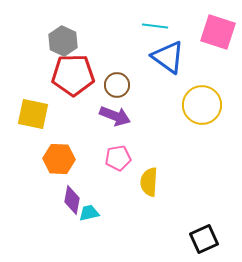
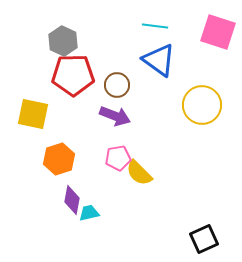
blue triangle: moved 9 px left, 3 px down
orange hexagon: rotated 20 degrees counterclockwise
yellow semicircle: moved 10 px left, 9 px up; rotated 48 degrees counterclockwise
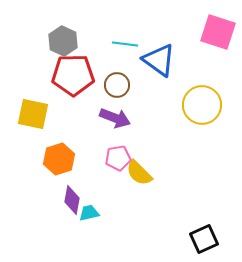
cyan line: moved 30 px left, 18 px down
purple arrow: moved 2 px down
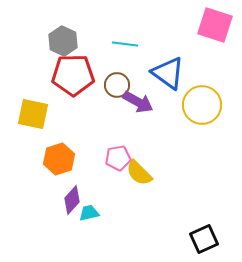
pink square: moved 3 px left, 7 px up
blue triangle: moved 9 px right, 13 px down
purple arrow: moved 23 px right, 16 px up; rotated 8 degrees clockwise
purple diamond: rotated 32 degrees clockwise
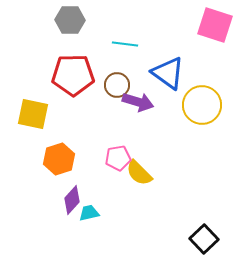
gray hexagon: moved 7 px right, 21 px up; rotated 24 degrees counterclockwise
purple arrow: rotated 12 degrees counterclockwise
black square: rotated 20 degrees counterclockwise
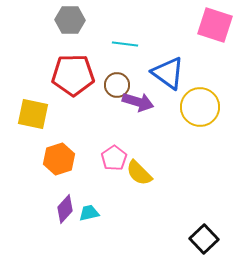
yellow circle: moved 2 px left, 2 px down
pink pentagon: moved 4 px left; rotated 25 degrees counterclockwise
purple diamond: moved 7 px left, 9 px down
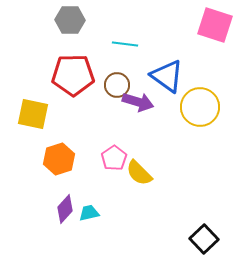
blue triangle: moved 1 px left, 3 px down
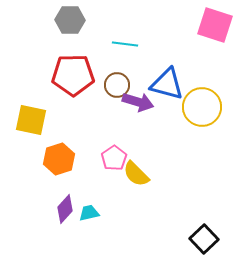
blue triangle: moved 8 px down; rotated 21 degrees counterclockwise
yellow circle: moved 2 px right
yellow square: moved 2 px left, 6 px down
yellow semicircle: moved 3 px left, 1 px down
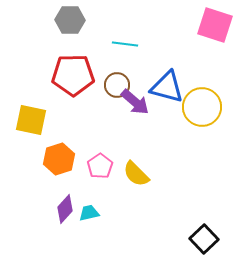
blue triangle: moved 3 px down
purple arrow: moved 3 px left; rotated 24 degrees clockwise
pink pentagon: moved 14 px left, 8 px down
